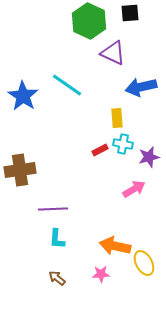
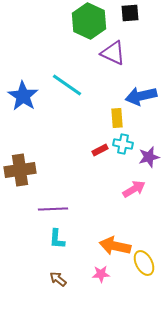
blue arrow: moved 9 px down
brown arrow: moved 1 px right, 1 px down
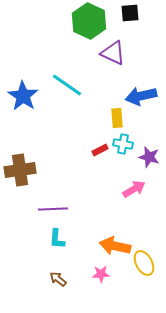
purple star: rotated 30 degrees clockwise
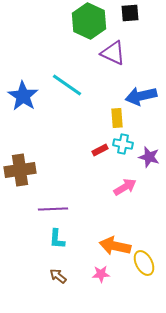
pink arrow: moved 9 px left, 2 px up
brown arrow: moved 3 px up
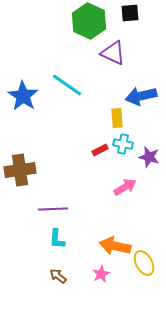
pink star: rotated 24 degrees counterclockwise
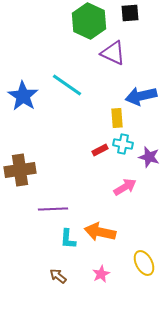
cyan L-shape: moved 11 px right
orange arrow: moved 15 px left, 14 px up
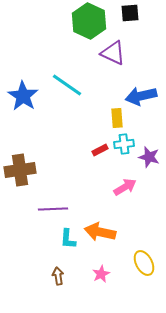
cyan cross: moved 1 px right; rotated 18 degrees counterclockwise
brown arrow: rotated 42 degrees clockwise
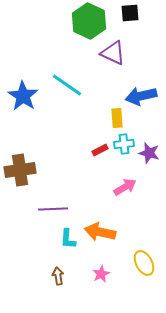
purple star: moved 4 px up
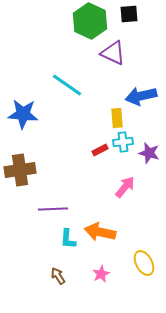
black square: moved 1 px left, 1 px down
green hexagon: moved 1 px right
blue star: moved 18 px down; rotated 28 degrees counterclockwise
cyan cross: moved 1 px left, 2 px up
pink arrow: rotated 20 degrees counterclockwise
brown arrow: rotated 24 degrees counterclockwise
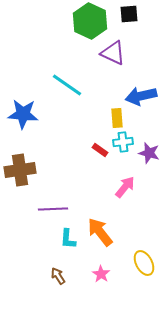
red rectangle: rotated 63 degrees clockwise
orange arrow: rotated 40 degrees clockwise
pink star: rotated 12 degrees counterclockwise
